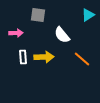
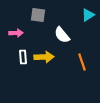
orange line: moved 3 px down; rotated 30 degrees clockwise
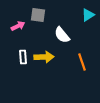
pink arrow: moved 2 px right, 7 px up; rotated 24 degrees counterclockwise
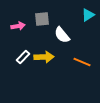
gray square: moved 4 px right, 4 px down; rotated 14 degrees counterclockwise
pink arrow: rotated 16 degrees clockwise
white rectangle: rotated 48 degrees clockwise
orange line: rotated 48 degrees counterclockwise
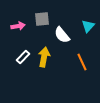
cyan triangle: moved 11 px down; rotated 16 degrees counterclockwise
yellow arrow: rotated 78 degrees counterclockwise
orange line: rotated 42 degrees clockwise
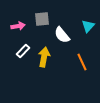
white rectangle: moved 6 px up
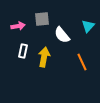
white rectangle: rotated 32 degrees counterclockwise
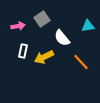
gray square: rotated 28 degrees counterclockwise
cyan triangle: rotated 40 degrees clockwise
white semicircle: moved 3 px down
yellow arrow: rotated 126 degrees counterclockwise
orange line: moved 1 px left; rotated 18 degrees counterclockwise
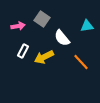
gray square: rotated 21 degrees counterclockwise
cyan triangle: moved 1 px left
white rectangle: rotated 16 degrees clockwise
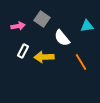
yellow arrow: rotated 24 degrees clockwise
orange line: rotated 12 degrees clockwise
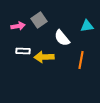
gray square: moved 3 px left, 1 px down; rotated 21 degrees clockwise
white rectangle: rotated 64 degrees clockwise
orange line: moved 2 px up; rotated 42 degrees clockwise
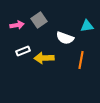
pink arrow: moved 1 px left, 1 px up
white semicircle: moved 3 px right; rotated 30 degrees counterclockwise
white rectangle: rotated 24 degrees counterclockwise
yellow arrow: moved 1 px down
